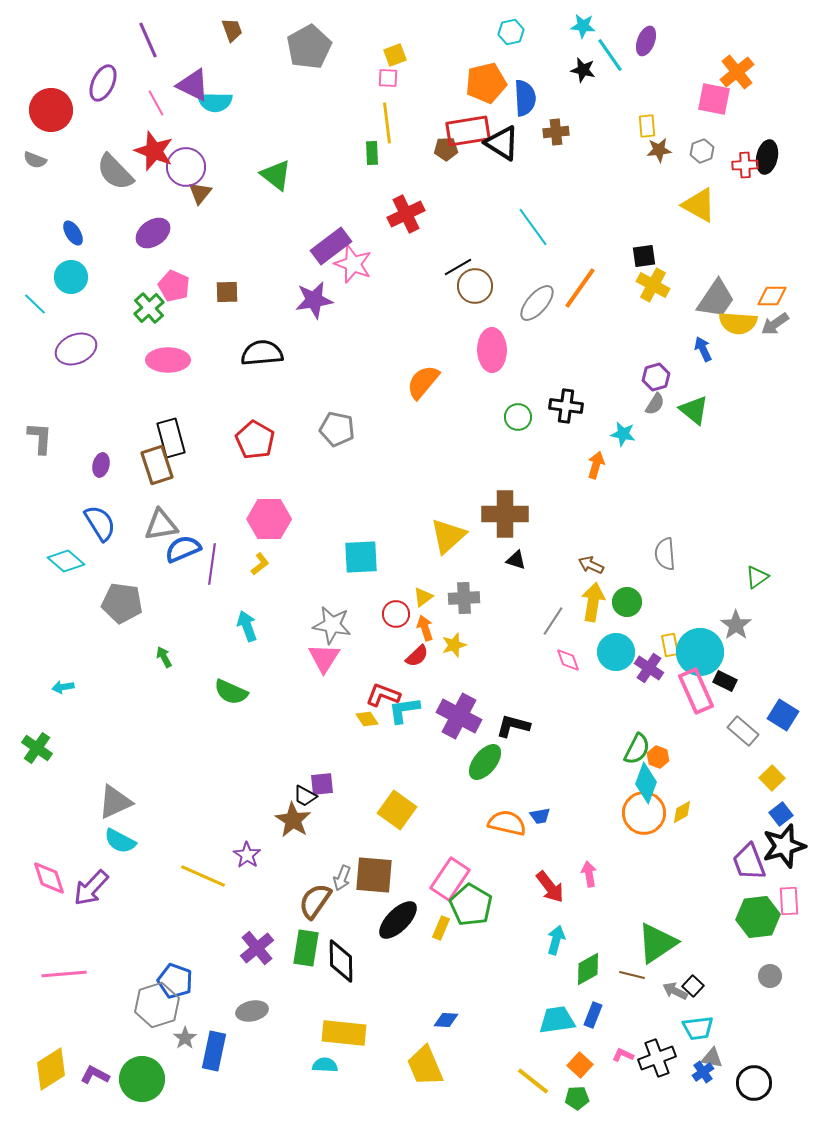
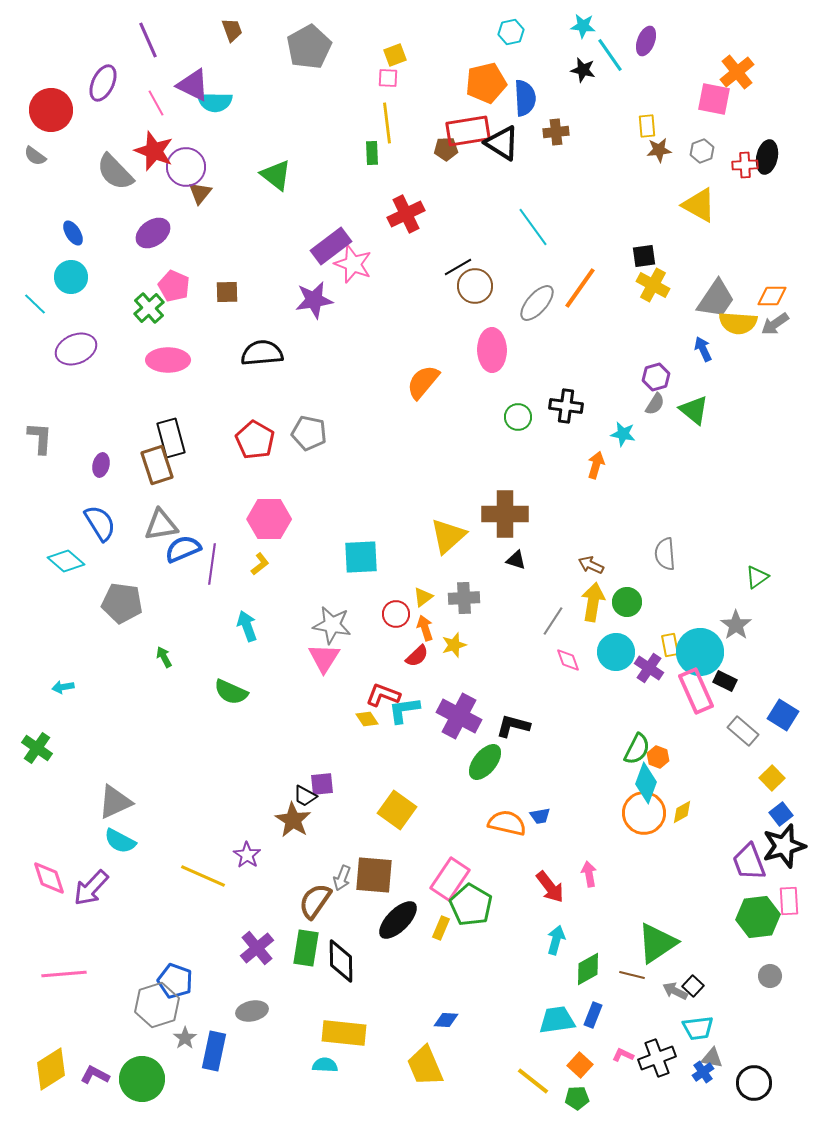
gray semicircle at (35, 160): moved 4 px up; rotated 15 degrees clockwise
gray pentagon at (337, 429): moved 28 px left, 4 px down
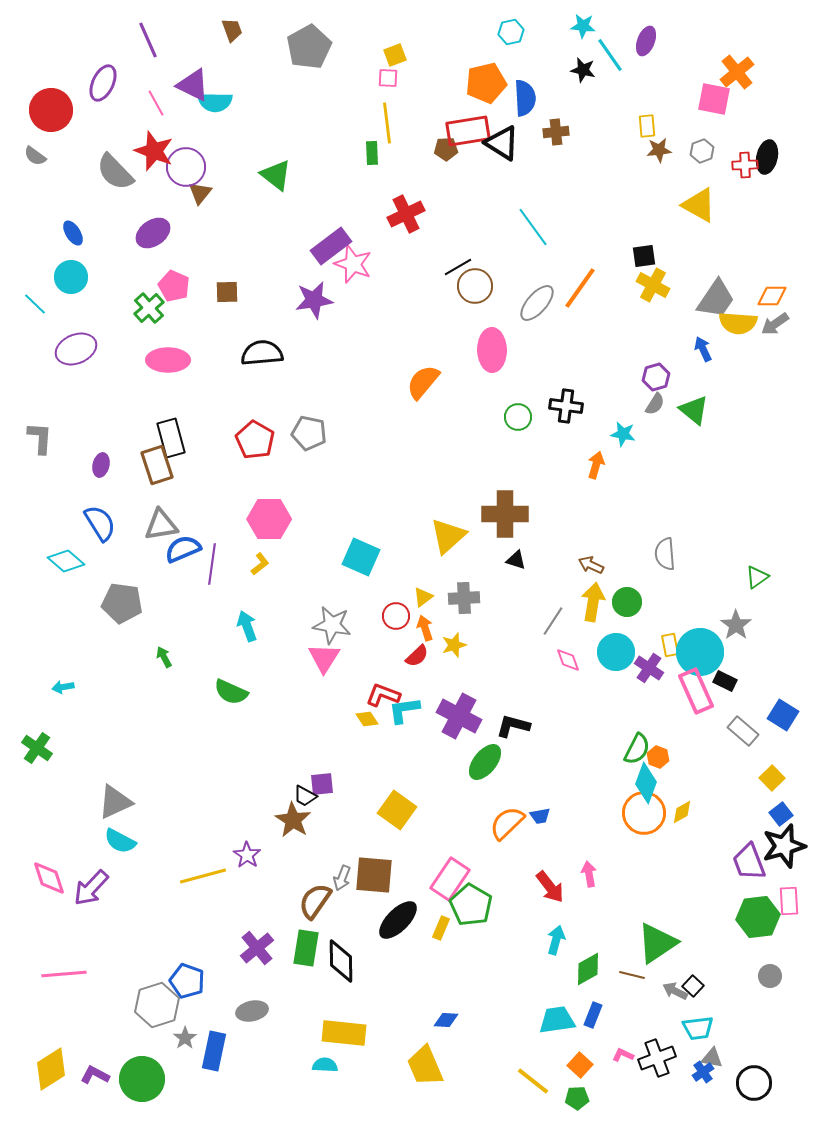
cyan square at (361, 557): rotated 27 degrees clockwise
red circle at (396, 614): moved 2 px down
orange semicircle at (507, 823): rotated 57 degrees counterclockwise
yellow line at (203, 876): rotated 39 degrees counterclockwise
blue pentagon at (175, 981): moved 12 px right
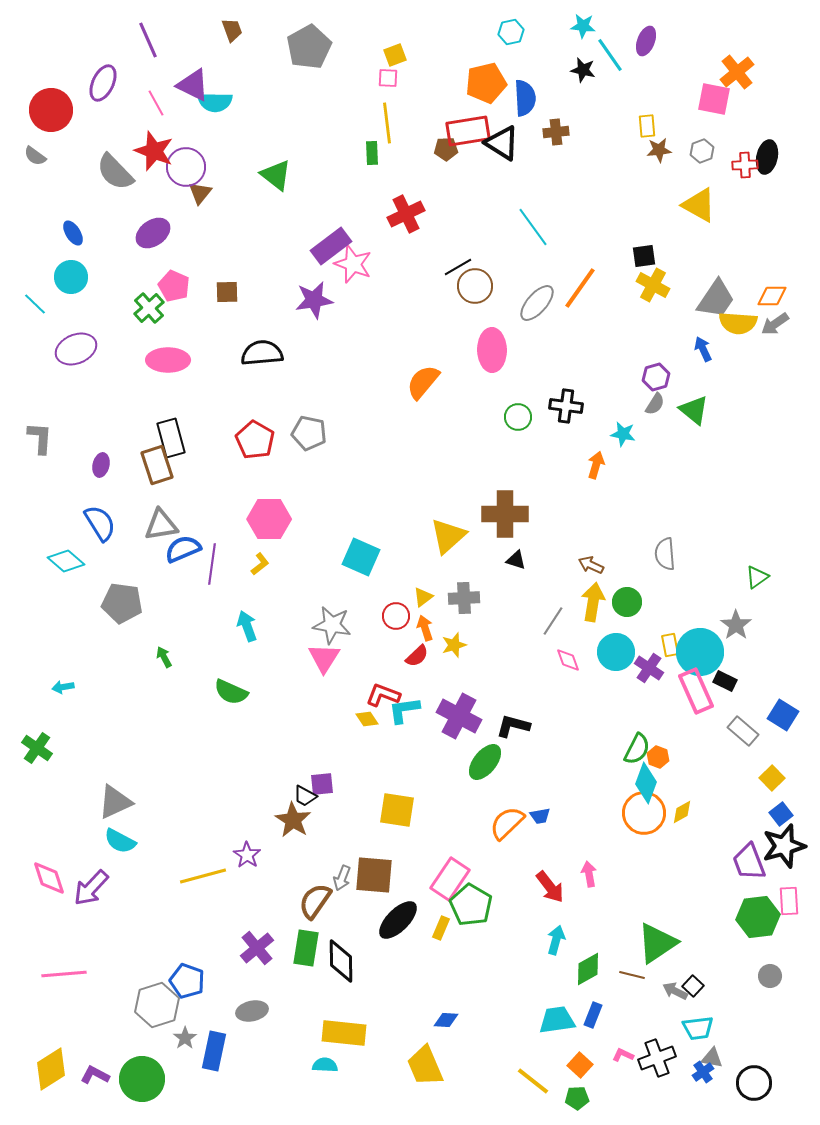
yellow square at (397, 810): rotated 27 degrees counterclockwise
